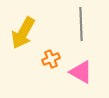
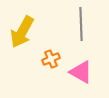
yellow arrow: moved 1 px left, 1 px up
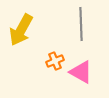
yellow arrow: moved 1 px left, 2 px up
orange cross: moved 4 px right, 2 px down
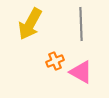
yellow arrow: moved 9 px right, 6 px up
